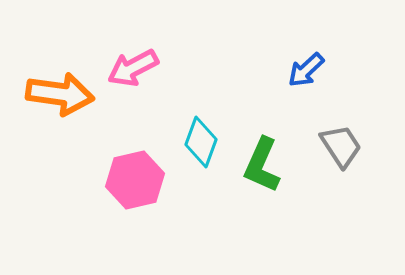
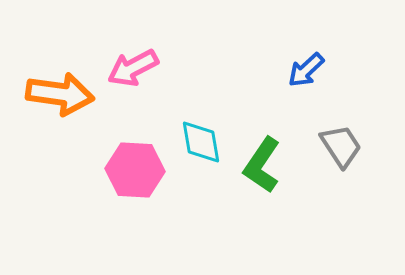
cyan diamond: rotated 30 degrees counterclockwise
green L-shape: rotated 10 degrees clockwise
pink hexagon: moved 10 px up; rotated 16 degrees clockwise
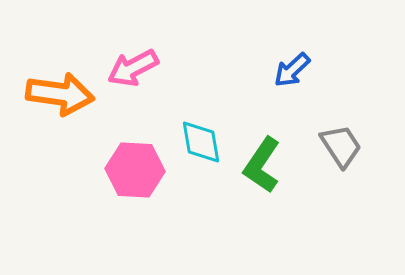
blue arrow: moved 14 px left
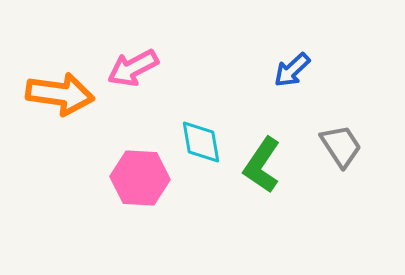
pink hexagon: moved 5 px right, 8 px down
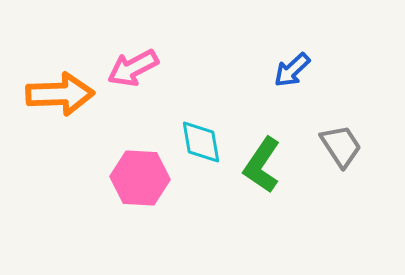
orange arrow: rotated 10 degrees counterclockwise
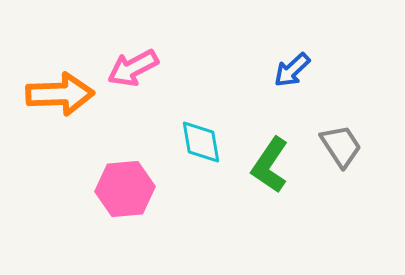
green L-shape: moved 8 px right
pink hexagon: moved 15 px left, 11 px down; rotated 8 degrees counterclockwise
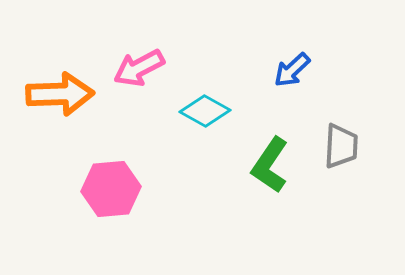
pink arrow: moved 6 px right
cyan diamond: moved 4 px right, 31 px up; rotated 51 degrees counterclockwise
gray trapezoid: rotated 36 degrees clockwise
pink hexagon: moved 14 px left
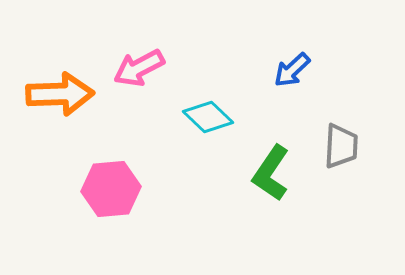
cyan diamond: moved 3 px right, 6 px down; rotated 15 degrees clockwise
green L-shape: moved 1 px right, 8 px down
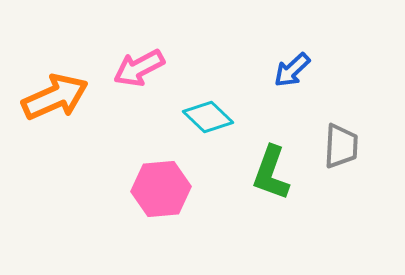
orange arrow: moved 5 px left, 3 px down; rotated 22 degrees counterclockwise
green L-shape: rotated 14 degrees counterclockwise
pink hexagon: moved 50 px right
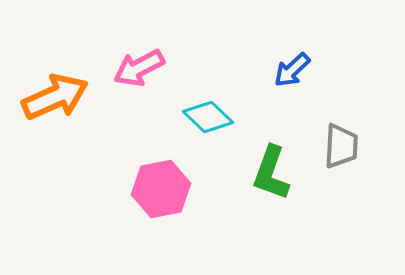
pink hexagon: rotated 6 degrees counterclockwise
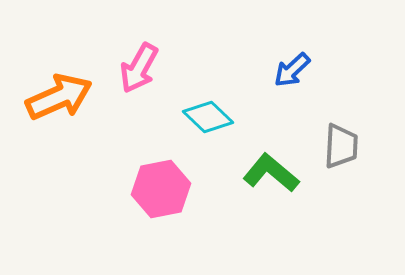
pink arrow: rotated 33 degrees counterclockwise
orange arrow: moved 4 px right
green L-shape: rotated 110 degrees clockwise
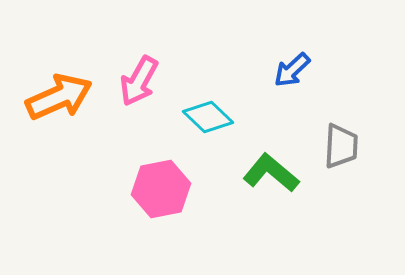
pink arrow: moved 13 px down
